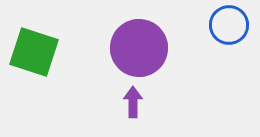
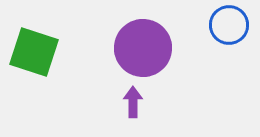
purple circle: moved 4 px right
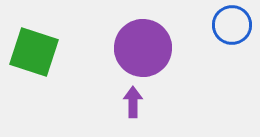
blue circle: moved 3 px right
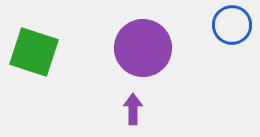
purple arrow: moved 7 px down
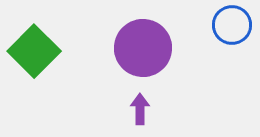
green square: moved 1 px up; rotated 27 degrees clockwise
purple arrow: moved 7 px right
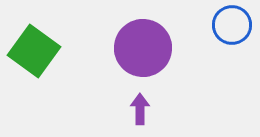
green square: rotated 9 degrees counterclockwise
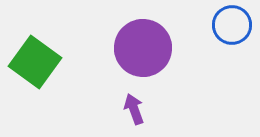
green square: moved 1 px right, 11 px down
purple arrow: moved 6 px left; rotated 20 degrees counterclockwise
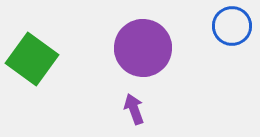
blue circle: moved 1 px down
green square: moved 3 px left, 3 px up
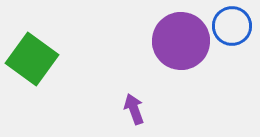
purple circle: moved 38 px right, 7 px up
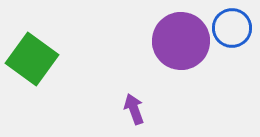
blue circle: moved 2 px down
